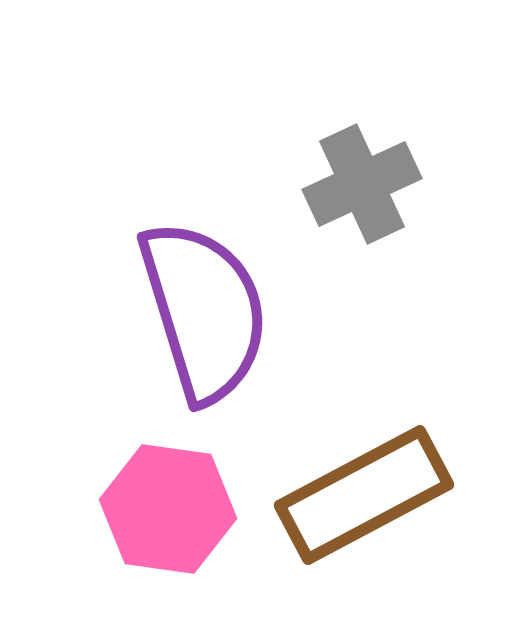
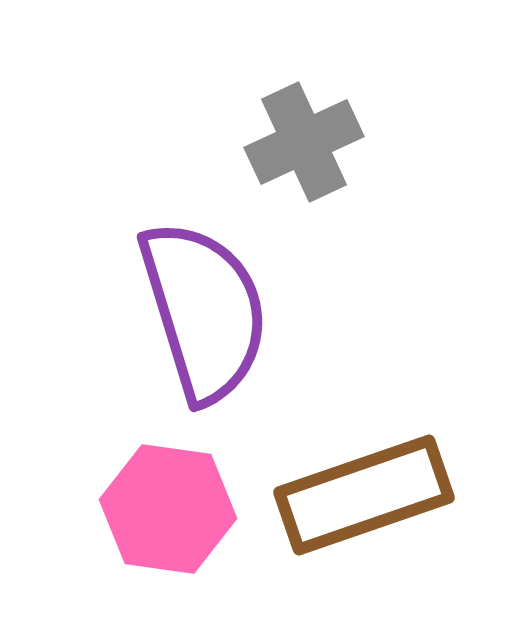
gray cross: moved 58 px left, 42 px up
brown rectangle: rotated 9 degrees clockwise
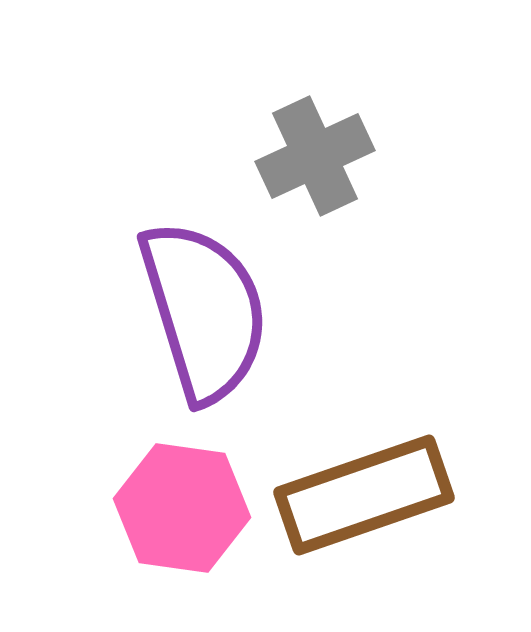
gray cross: moved 11 px right, 14 px down
pink hexagon: moved 14 px right, 1 px up
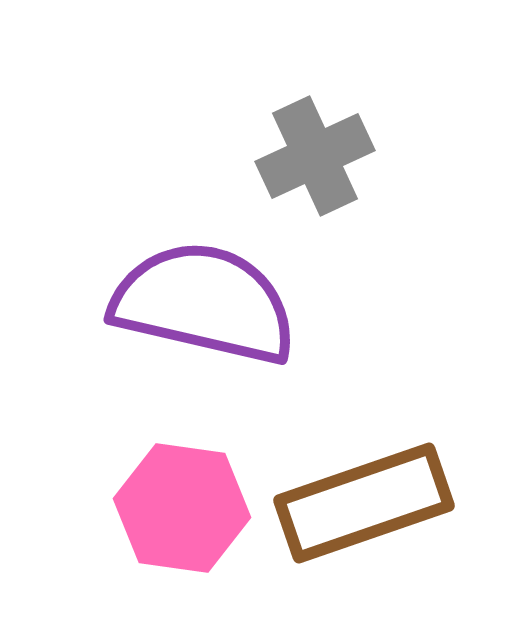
purple semicircle: moved 8 px up; rotated 60 degrees counterclockwise
brown rectangle: moved 8 px down
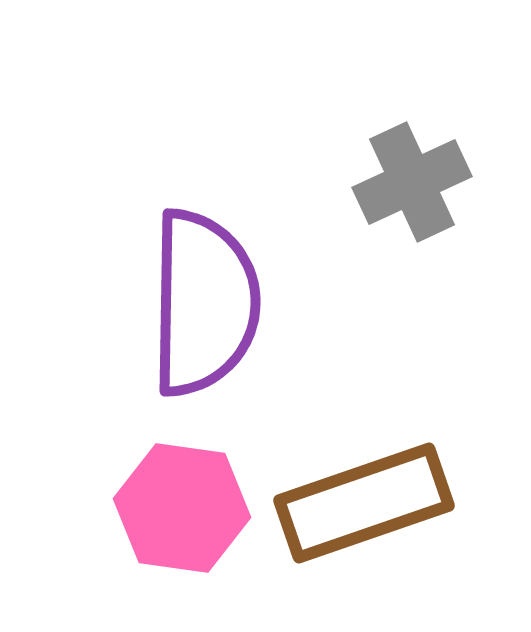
gray cross: moved 97 px right, 26 px down
purple semicircle: rotated 78 degrees clockwise
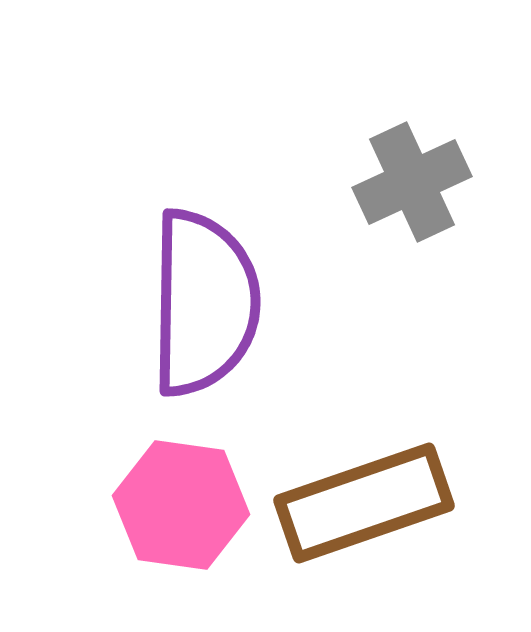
pink hexagon: moved 1 px left, 3 px up
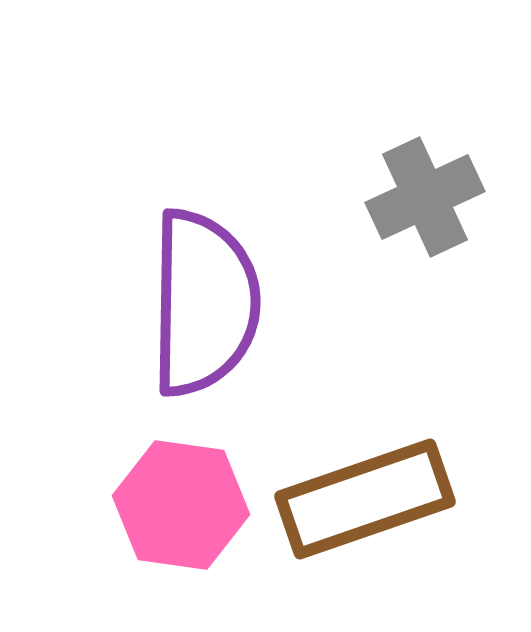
gray cross: moved 13 px right, 15 px down
brown rectangle: moved 1 px right, 4 px up
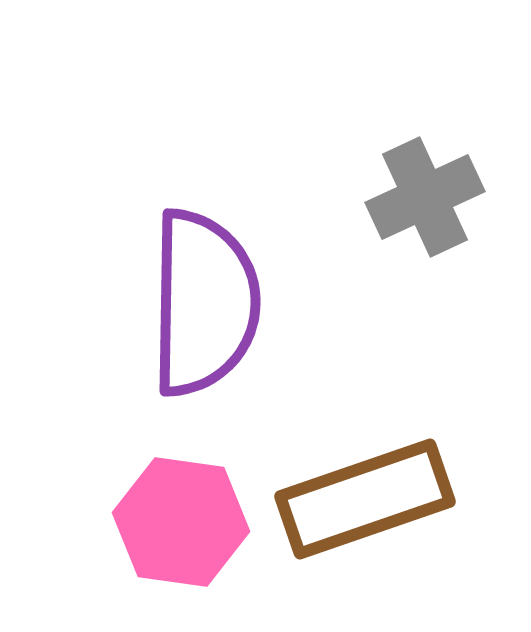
pink hexagon: moved 17 px down
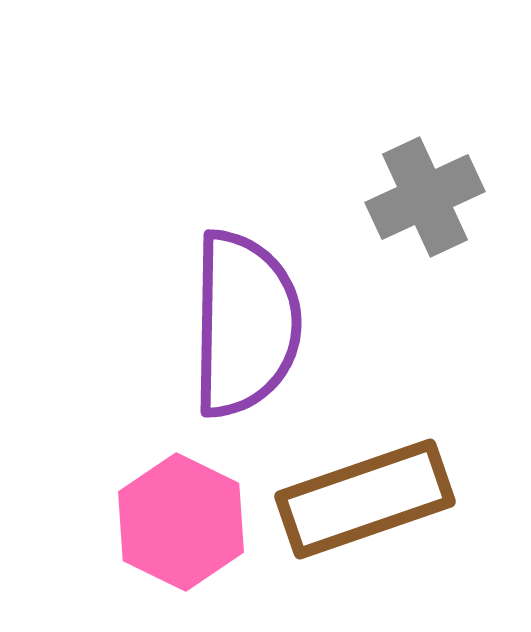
purple semicircle: moved 41 px right, 21 px down
pink hexagon: rotated 18 degrees clockwise
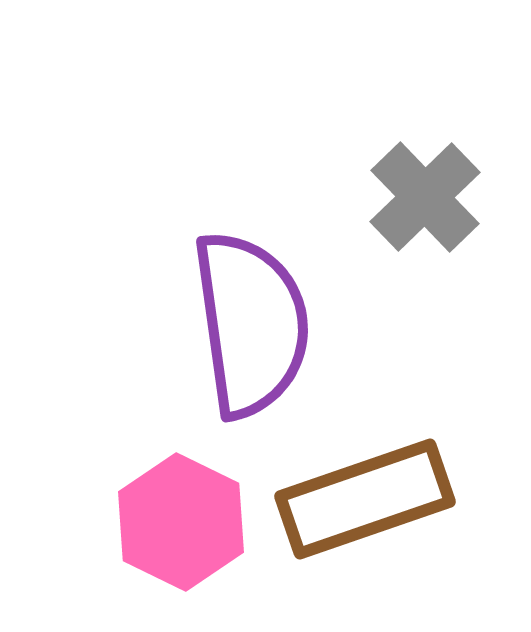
gray cross: rotated 19 degrees counterclockwise
purple semicircle: moved 6 px right; rotated 9 degrees counterclockwise
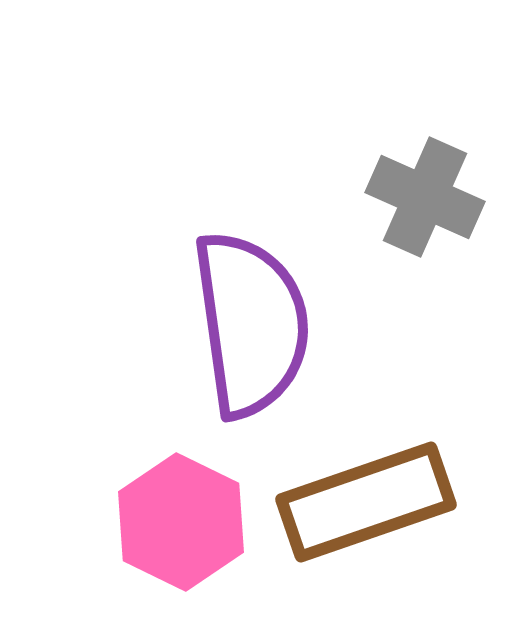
gray cross: rotated 22 degrees counterclockwise
brown rectangle: moved 1 px right, 3 px down
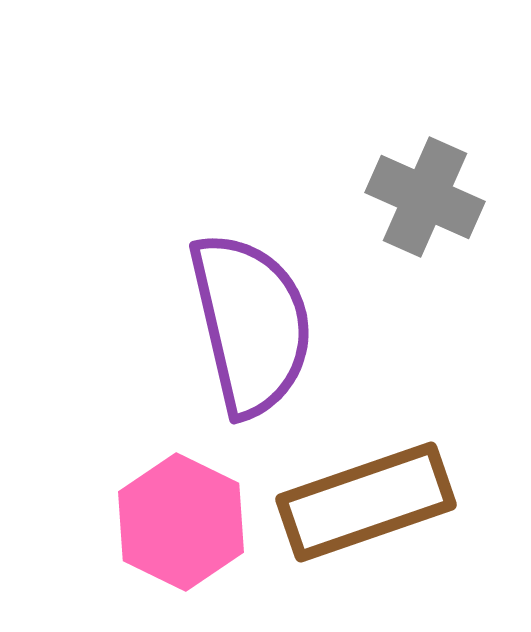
purple semicircle: rotated 5 degrees counterclockwise
